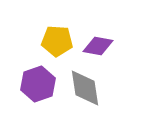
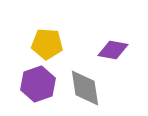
yellow pentagon: moved 10 px left, 3 px down
purple diamond: moved 15 px right, 4 px down
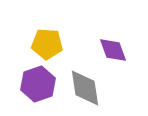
purple diamond: rotated 60 degrees clockwise
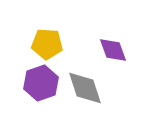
purple hexagon: moved 3 px right, 1 px up
gray diamond: rotated 9 degrees counterclockwise
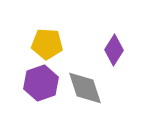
purple diamond: moved 1 px right; rotated 52 degrees clockwise
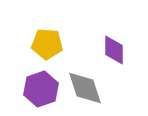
purple diamond: rotated 32 degrees counterclockwise
purple hexagon: moved 6 px down
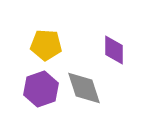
yellow pentagon: moved 1 px left, 1 px down
gray diamond: moved 1 px left
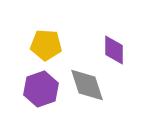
gray diamond: moved 3 px right, 3 px up
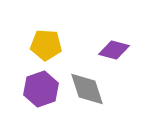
purple diamond: rotated 76 degrees counterclockwise
gray diamond: moved 4 px down
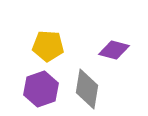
yellow pentagon: moved 2 px right, 1 px down
gray diamond: rotated 27 degrees clockwise
